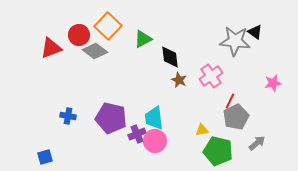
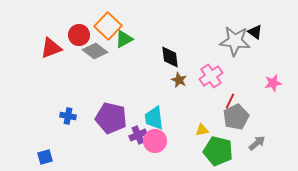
green triangle: moved 19 px left
purple cross: moved 1 px right, 1 px down
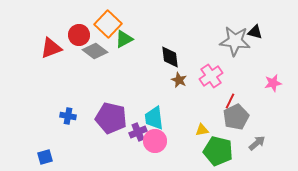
orange square: moved 2 px up
black triangle: rotated 21 degrees counterclockwise
purple cross: moved 3 px up
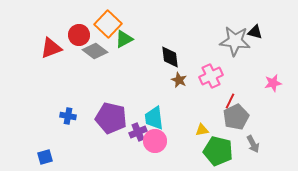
pink cross: rotated 10 degrees clockwise
gray arrow: moved 4 px left, 1 px down; rotated 102 degrees clockwise
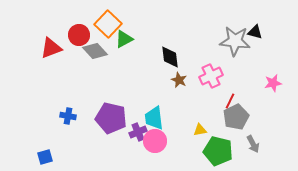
gray diamond: rotated 10 degrees clockwise
yellow triangle: moved 2 px left
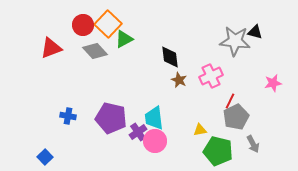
red circle: moved 4 px right, 10 px up
purple cross: rotated 12 degrees counterclockwise
blue square: rotated 28 degrees counterclockwise
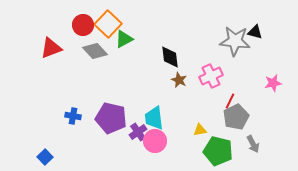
blue cross: moved 5 px right
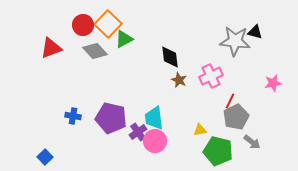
gray arrow: moved 1 px left, 2 px up; rotated 24 degrees counterclockwise
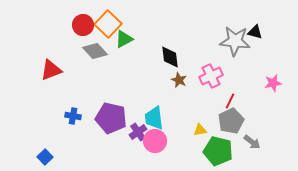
red triangle: moved 22 px down
gray pentagon: moved 5 px left, 4 px down
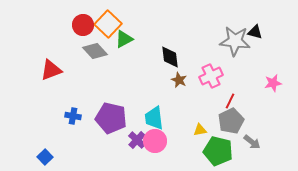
purple cross: moved 1 px left, 8 px down; rotated 12 degrees counterclockwise
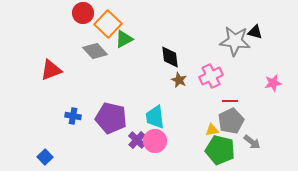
red circle: moved 12 px up
red line: rotated 63 degrees clockwise
cyan trapezoid: moved 1 px right, 1 px up
yellow triangle: moved 12 px right
green pentagon: moved 2 px right, 1 px up
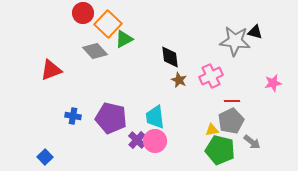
red line: moved 2 px right
